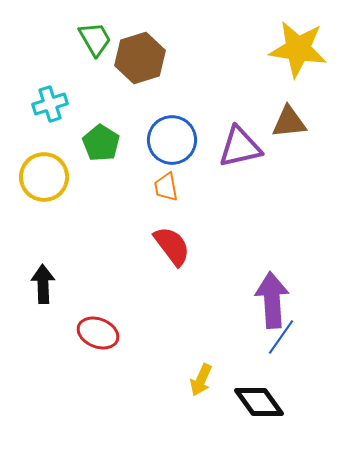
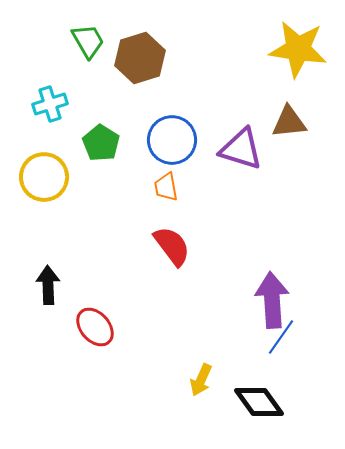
green trapezoid: moved 7 px left, 2 px down
purple triangle: moved 1 px right, 2 px down; rotated 30 degrees clockwise
black arrow: moved 5 px right, 1 px down
red ellipse: moved 3 px left, 6 px up; rotated 27 degrees clockwise
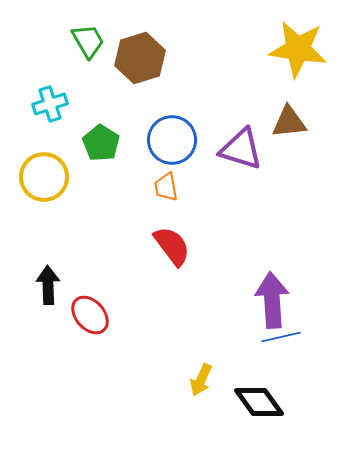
red ellipse: moved 5 px left, 12 px up
blue line: rotated 42 degrees clockwise
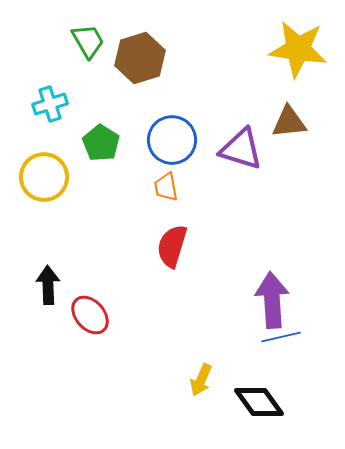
red semicircle: rotated 126 degrees counterclockwise
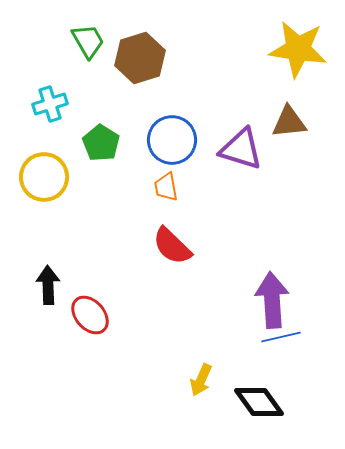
red semicircle: rotated 63 degrees counterclockwise
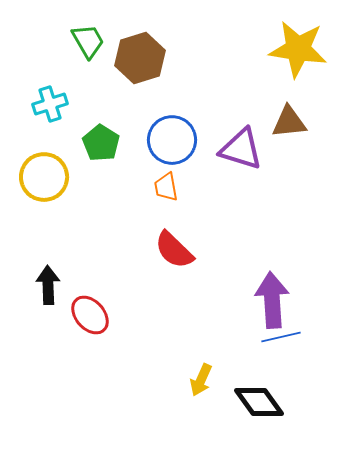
red semicircle: moved 2 px right, 4 px down
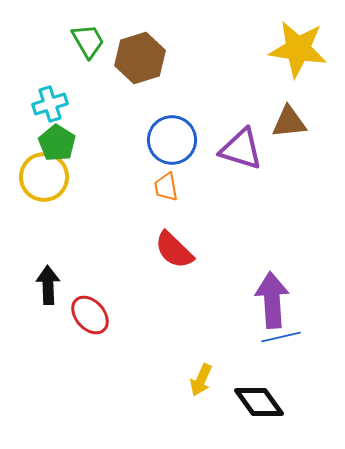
green pentagon: moved 44 px left
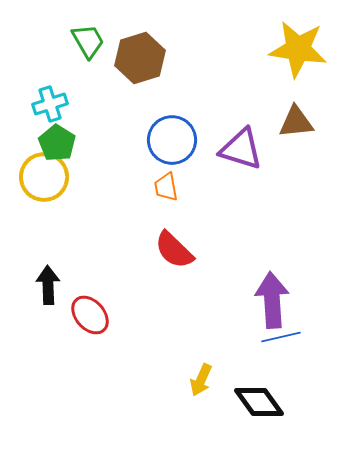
brown triangle: moved 7 px right
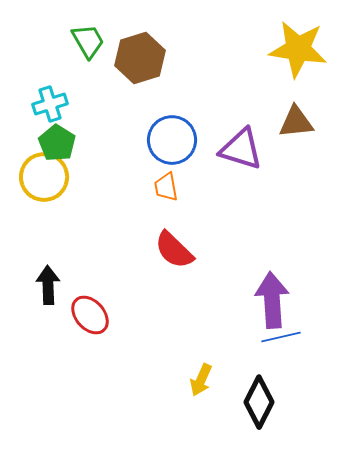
black diamond: rotated 63 degrees clockwise
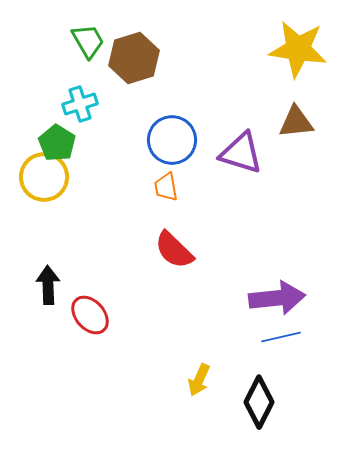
brown hexagon: moved 6 px left
cyan cross: moved 30 px right
purple triangle: moved 4 px down
purple arrow: moved 5 px right, 2 px up; rotated 88 degrees clockwise
yellow arrow: moved 2 px left
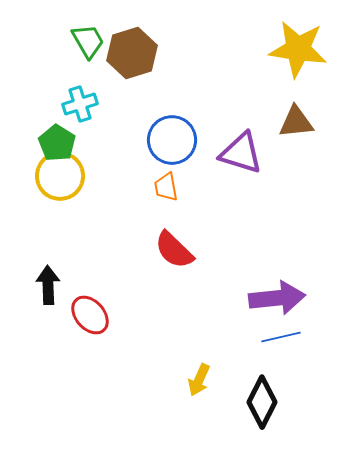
brown hexagon: moved 2 px left, 5 px up
yellow circle: moved 16 px right, 1 px up
black diamond: moved 3 px right
